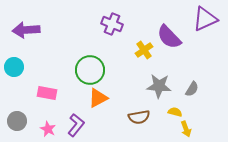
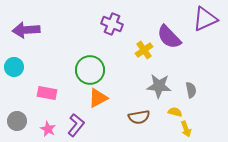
gray semicircle: moved 1 px left, 1 px down; rotated 42 degrees counterclockwise
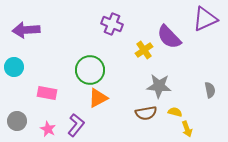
gray semicircle: moved 19 px right
brown semicircle: moved 7 px right, 4 px up
yellow arrow: moved 1 px right
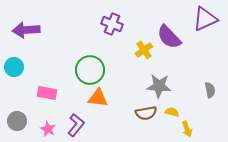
orange triangle: rotated 35 degrees clockwise
yellow semicircle: moved 3 px left
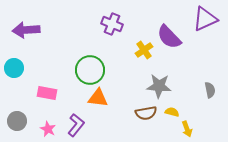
cyan circle: moved 1 px down
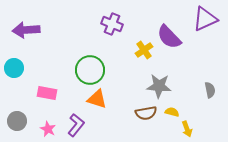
orange triangle: moved 1 px left, 1 px down; rotated 10 degrees clockwise
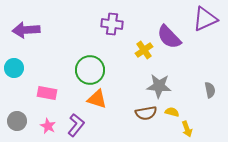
purple cross: rotated 15 degrees counterclockwise
pink star: moved 3 px up
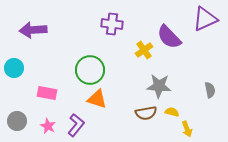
purple arrow: moved 7 px right
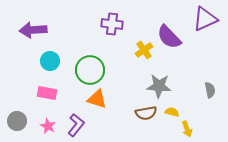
cyan circle: moved 36 px right, 7 px up
